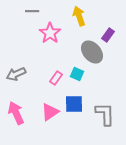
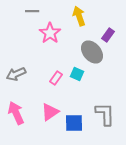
blue square: moved 19 px down
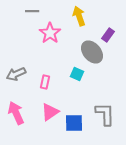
pink rectangle: moved 11 px left, 4 px down; rotated 24 degrees counterclockwise
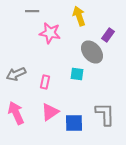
pink star: rotated 25 degrees counterclockwise
cyan square: rotated 16 degrees counterclockwise
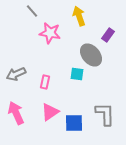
gray line: rotated 48 degrees clockwise
gray ellipse: moved 1 px left, 3 px down
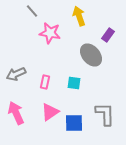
cyan square: moved 3 px left, 9 px down
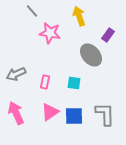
blue square: moved 7 px up
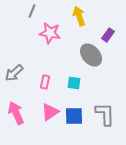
gray line: rotated 64 degrees clockwise
gray arrow: moved 2 px left, 1 px up; rotated 18 degrees counterclockwise
